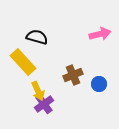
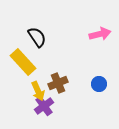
black semicircle: rotated 40 degrees clockwise
brown cross: moved 15 px left, 8 px down
purple cross: moved 2 px down
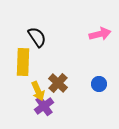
yellow rectangle: rotated 44 degrees clockwise
brown cross: rotated 24 degrees counterclockwise
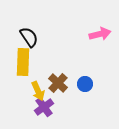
black semicircle: moved 8 px left
blue circle: moved 14 px left
purple cross: moved 1 px down
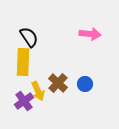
pink arrow: moved 10 px left; rotated 20 degrees clockwise
purple cross: moved 20 px left, 6 px up
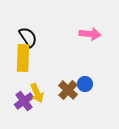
black semicircle: moved 1 px left
yellow rectangle: moved 4 px up
brown cross: moved 10 px right, 7 px down
yellow arrow: moved 1 px left, 2 px down
